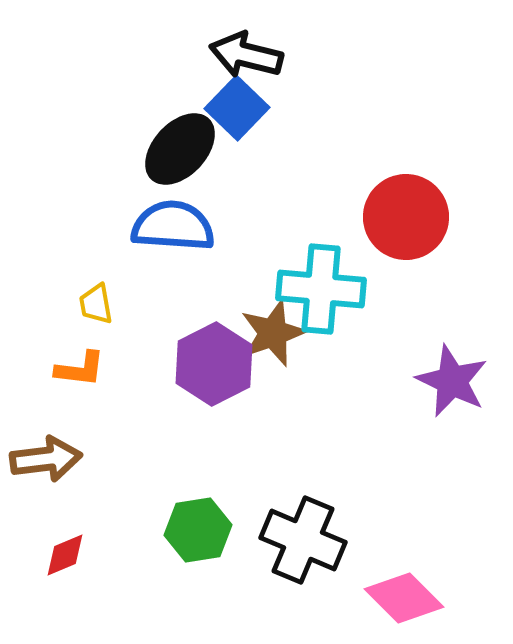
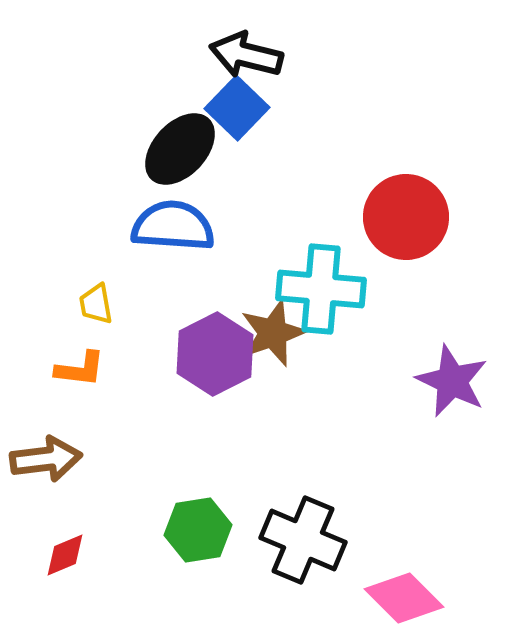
purple hexagon: moved 1 px right, 10 px up
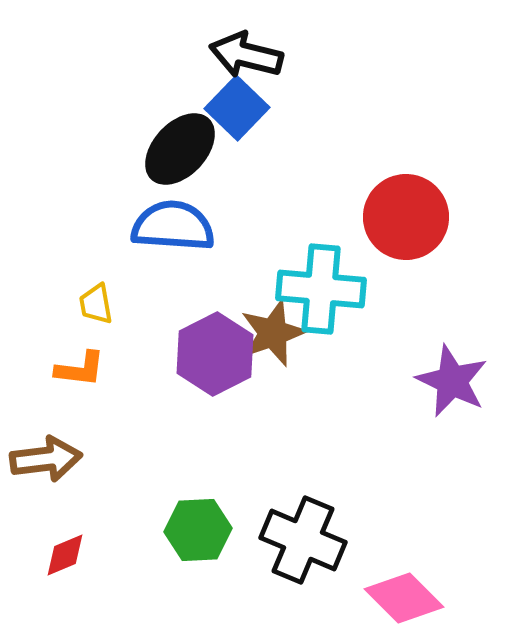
green hexagon: rotated 6 degrees clockwise
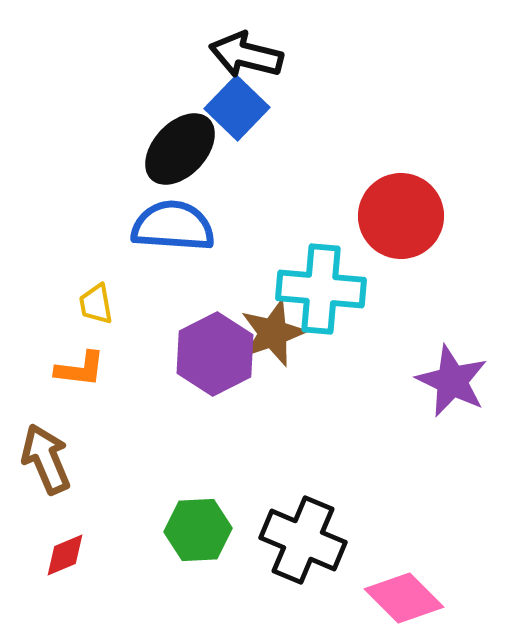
red circle: moved 5 px left, 1 px up
brown arrow: rotated 106 degrees counterclockwise
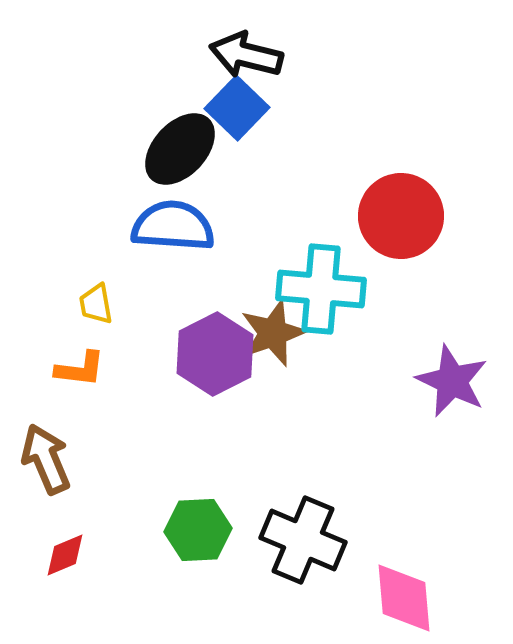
pink diamond: rotated 40 degrees clockwise
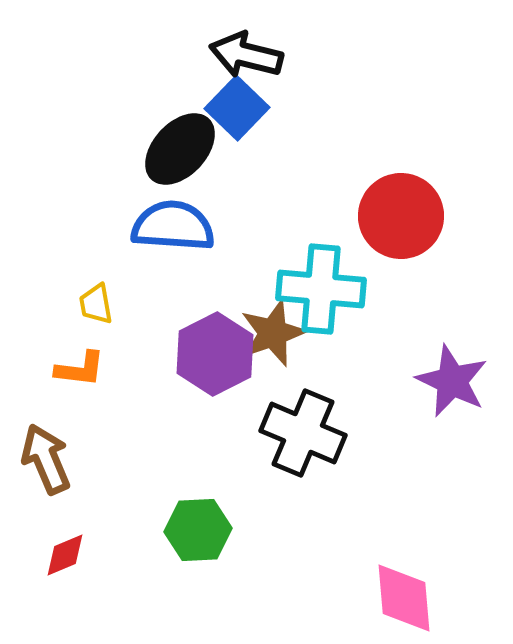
black cross: moved 107 px up
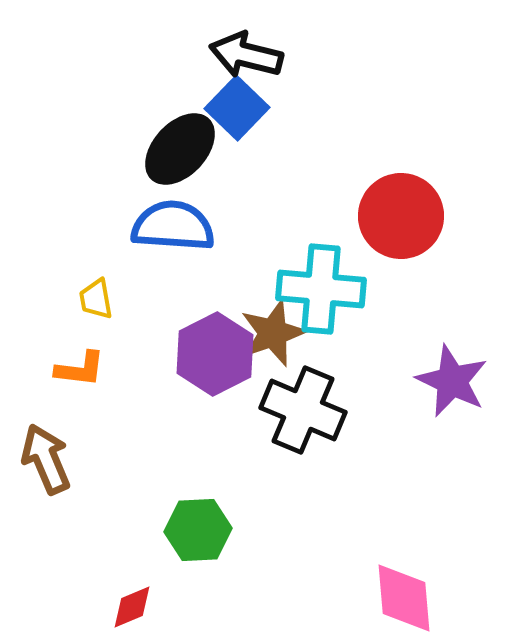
yellow trapezoid: moved 5 px up
black cross: moved 23 px up
red diamond: moved 67 px right, 52 px down
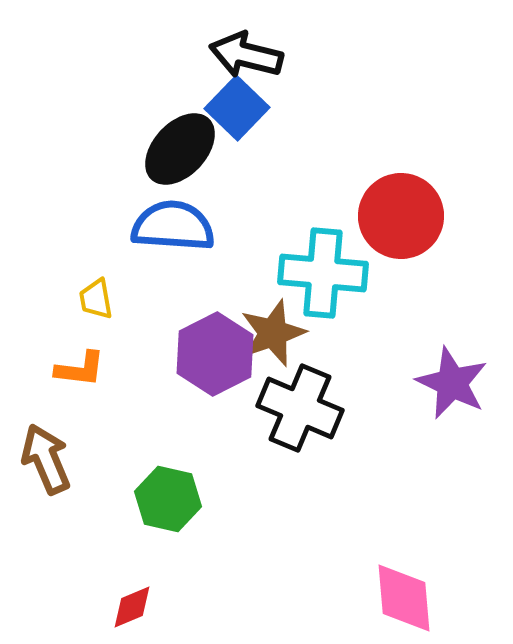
cyan cross: moved 2 px right, 16 px up
purple star: moved 2 px down
black cross: moved 3 px left, 2 px up
green hexagon: moved 30 px left, 31 px up; rotated 16 degrees clockwise
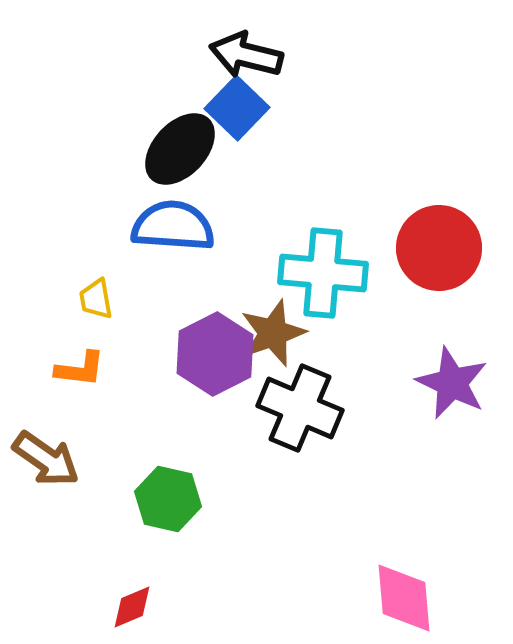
red circle: moved 38 px right, 32 px down
brown arrow: rotated 148 degrees clockwise
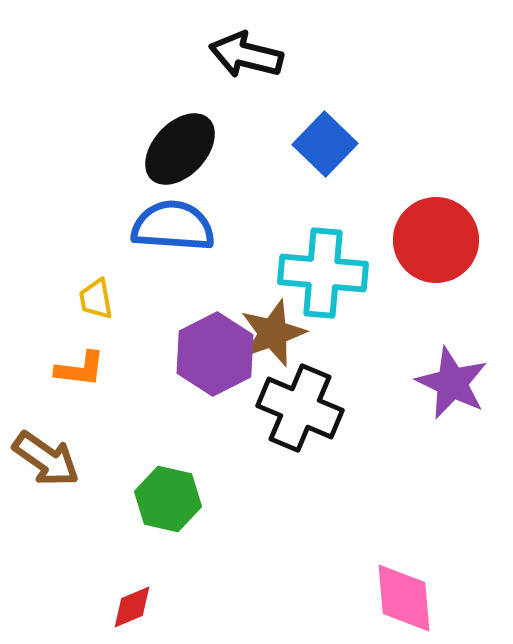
blue square: moved 88 px right, 36 px down
red circle: moved 3 px left, 8 px up
